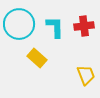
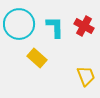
red cross: rotated 36 degrees clockwise
yellow trapezoid: moved 1 px down
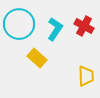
cyan L-shape: moved 2 px down; rotated 35 degrees clockwise
yellow trapezoid: rotated 20 degrees clockwise
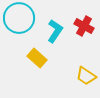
cyan circle: moved 6 px up
cyan L-shape: moved 2 px down
yellow trapezoid: rotated 125 degrees clockwise
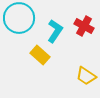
yellow rectangle: moved 3 px right, 3 px up
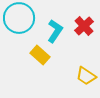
red cross: rotated 18 degrees clockwise
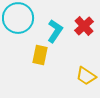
cyan circle: moved 1 px left
yellow rectangle: rotated 60 degrees clockwise
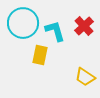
cyan circle: moved 5 px right, 5 px down
cyan L-shape: rotated 50 degrees counterclockwise
yellow trapezoid: moved 1 px left, 1 px down
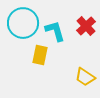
red cross: moved 2 px right
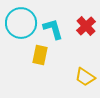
cyan circle: moved 2 px left
cyan L-shape: moved 2 px left, 2 px up
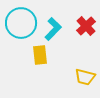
cyan L-shape: rotated 60 degrees clockwise
yellow rectangle: rotated 18 degrees counterclockwise
yellow trapezoid: rotated 20 degrees counterclockwise
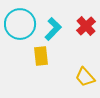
cyan circle: moved 1 px left, 1 px down
yellow rectangle: moved 1 px right, 1 px down
yellow trapezoid: rotated 35 degrees clockwise
